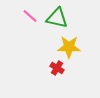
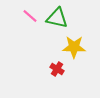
yellow star: moved 5 px right
red cross: moved 1 px down
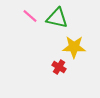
red cross: moved 2 px right, 2 px up
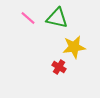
pink line: moved 2 px left, 2 px down
yellow star: rotated 10 degrees counterclockwise
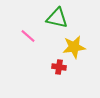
pink line: moved 18 px down
red cross: rotated 24 degrees counterclockwise
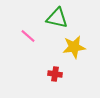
red cross: moved 4 px left, 7 px down
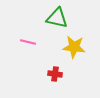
pink line: moved 6 px down; rotated 28 degrees counterclockwise
yellow star: rotated 15 degrees clockwise
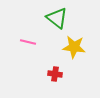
green triangle: rotated 25 degrees clockwise
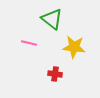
green triangle: moved 5 px left, 1 px down
pink line: moved 1 px right, 1 px down
